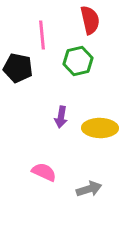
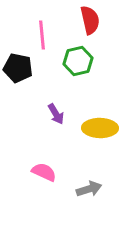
purple arrow: moved 5 px left, 3 px up; rotated 40 degrees counterclockwise
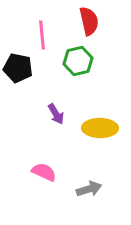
red semicircle: moved 1 px left, 1 px down
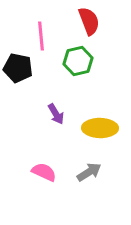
red semicircle: rotated 8 degrees counterclockwise
pink line: moved 1 px left, 1 px down
gray arrow: moved 17 px up; rotated 15 degrees counterclockwise
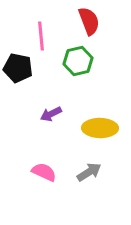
purple arrow: moved 5 px left; rotated 95 degrees clockwise
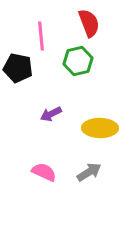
red semicircle: moved 2 px down
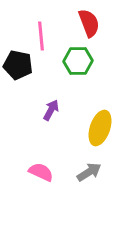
green hexagon: rotated 12 degrees clockwise
black pentagon: moved 3 px up
purple arrow: moved 4 px up; rotated 145 degrees clockwise
yellow ellipse: rotated 72 degrees counterclockwise
pink semicircle: moved 3 px left
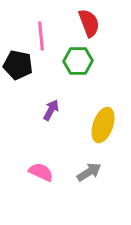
yellow ellipse: moved 3 px right, 3 px up
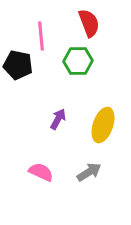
purple arrow: moved 7 px right, 9 px down
